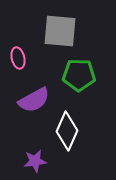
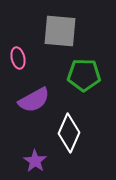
green pentagon: moved 5 px right
white diamond: moved 2 px right, 2 px down
purple star: rotated 30 degrees counterclockwise
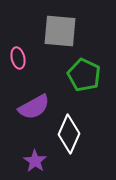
green pentagon: rotated 24 degrees clockwise
purple semicircle: moved 7 px down
white diamond: moved 1 px down
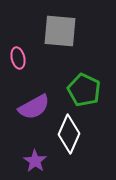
green pentagon: moved 15 px down
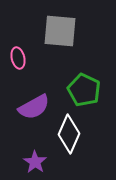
purple star: moved 1 px down
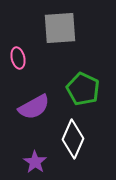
gray square: moved 3 px up; rotated 9 degrees counterclockwise
green pentagon: moved 1 px left, 1 px up
white diamond: moved 4 px right, 5 px down
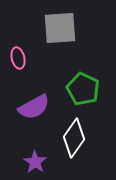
white diamond: moved 1 px right, 1 px up; rotated 12 degrees clockwise
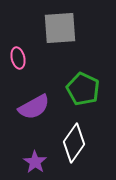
white diamond: moved 5 px down
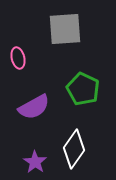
gray square: moved 5 px right, 1 px down
white diamond: moved 6 px down
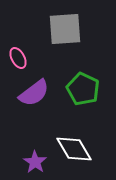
pink ellipse: rotated 15 degrees counterclockwise
purple semicircle: moved 14 px up; rotated 8 degrees counterclockwise
white diamond: rotated 66 degrees counterclockwise
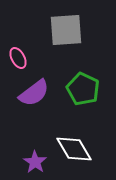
gray square: moved 1 px right, 1 px down
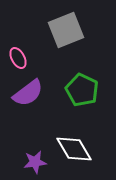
gray square: rotated 18 degrees counterclockwise
green pentagon: moved 1 px left, 1 px down
purple semicircle: moved 6 px left
purple star: rotated 30 degrees clockwise
